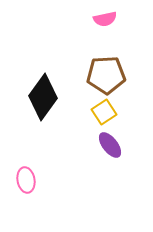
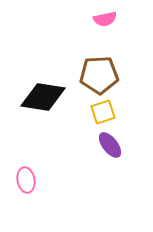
brown pentagon: moved 7 px left
black diamond: rotated 63 degrees clockwise
yellow square: moved 1 px left; rotated 15 degrees clockwise
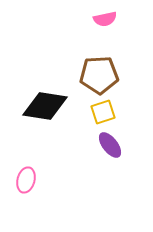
black diamond: moved 2 px right, 9 px down
pink ellipse: rotated 25 degrees clockwise
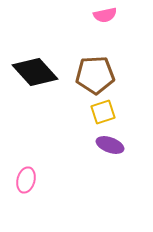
pink semicircle: moved 4 px up
brown pentagon: moved 4 px left
black diamond: moved 10 px left, 34 px up; rotated 39 degrees clockwise
purple ellipse: rotated 32 degrees counterclockwise
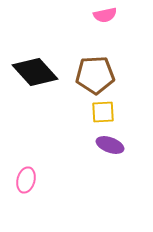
yellow square: rotated 15 degrees clockwise
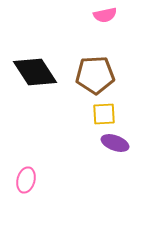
black diamond: rotated 9 degrees clockwise
yellow square: moved 1 px right, 2 px down
purple ellipse: moved 5 px right, 2 px up
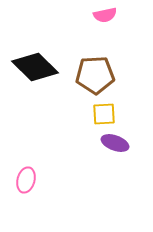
black diamond: moved 5 px up; rotated 12 degrees counterclockwise
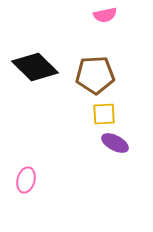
purple ellipse: rotated 8 degrees clockwise
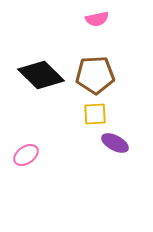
pink semicircle: moved 8 px left, 4 px down
black diamond: moved 6 px right, 8 px down
yellow square: moved 9 px left
pink ellipse: moved 25 px up; rotated 40 degrees clockwise
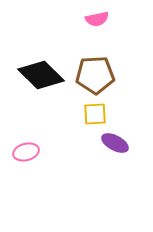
pink ellipse: moved 3 px up; rotated 20 degrees clockwise
